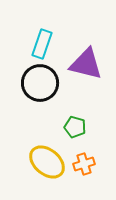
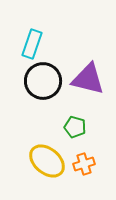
cyan rectangle: moved 10 px left
purple triangle: moved 2 px right, 15 px down
black circle: moved 3 px right, 2 px up
yellow ellipse: moved 1 px up
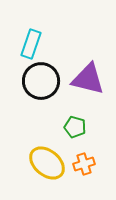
cyan rectangle: moved 1 px left
black circle: moved 2 px left
yellow ellipse: moved 2 px down
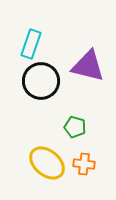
purple triangle: moved 13 px up
orange cross: rotated 25 degrees clockwise
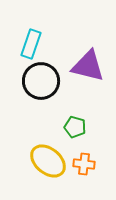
yellow ellipse: moved 1 px right, 2 px up
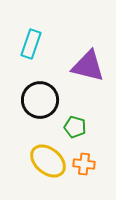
black circle: moved 1 px left, 19 px down
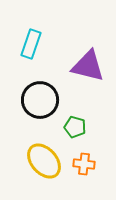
yellow ellipse: moved 4 px left; rotated 9 degrees clockwise
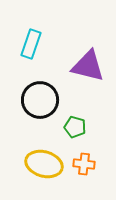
yellow ellipse: moved 3 px down; rotated 33 degrees counterclockwise
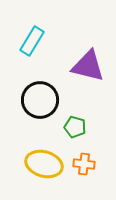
cyan rectangle: moved 1 px right, 3 px up; rotated 12 degrees clockwise
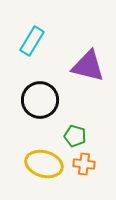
green pentagon: moved 9 px down
